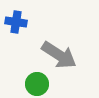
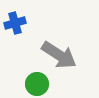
blue cross: moved 1 px left, 1 px down; rotated 25 degrees counterclockwise
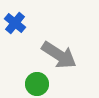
blue cross: rotated 35 degrees counterclockwise
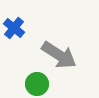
blue cross: moved 1 px left, 5 px down
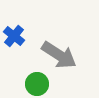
blue cross: moved 8 px down
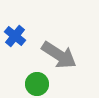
blue cross: moved 1 px right
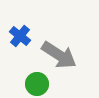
blue cross: moved 5 px right
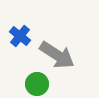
gray arrow: moved 2 px left
